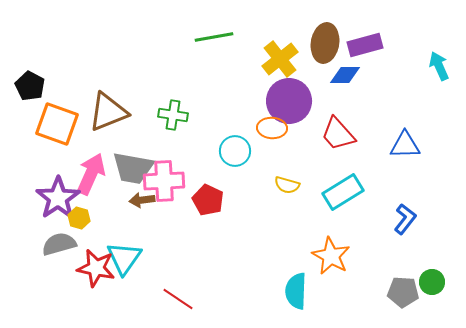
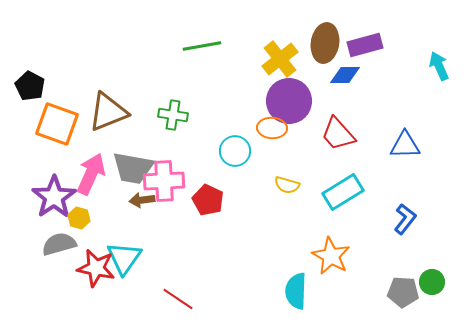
green line: moved 12 px left, 9 px down
purple star: moved 4 px left, 1 px up
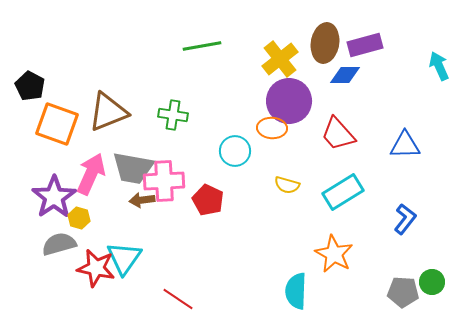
orange star: moved 3 px right, 2 px up
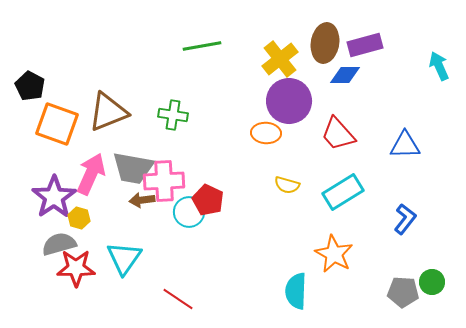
orange ellipse: moved 6 px left, 5 px down
cyan circle: moved 46 px left, 61 px down
red star: moved 20 px left; rotated 12 degrees counterclockwise
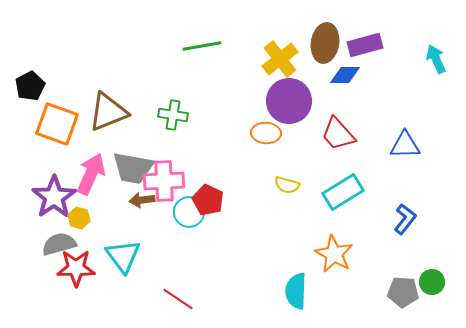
cyan arrow: moved 3 px left, 7 px up
black pentagon: rotated 16 degrees clockwise
cyan triangle: moved 1 px left, 2 px up; rotated 12 degrees counterclockwise
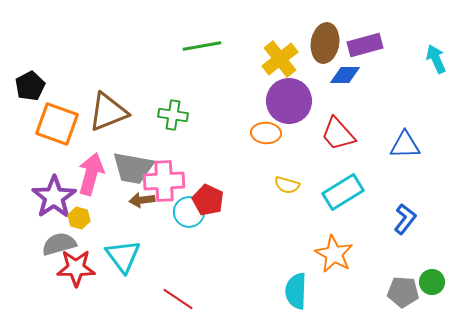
pink arrow: rotated 9 degrees counterclockwise
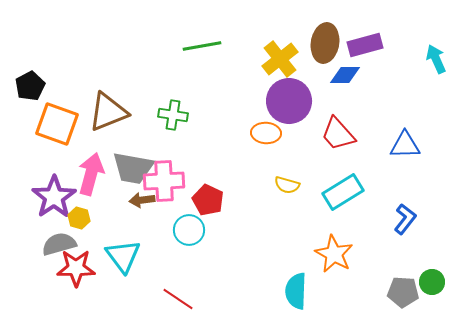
cyan circle: moved 18 px down
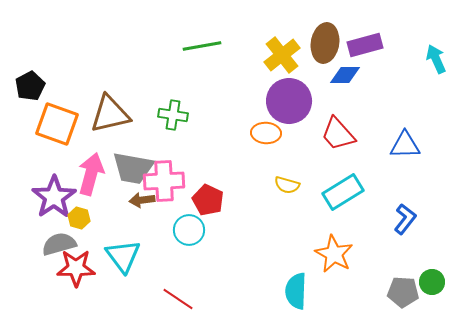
yellow cross: moved 2 px right, 4 px up
brown triangle: moved 2 px right, 2 px down; rotated 9 degrees clockwise
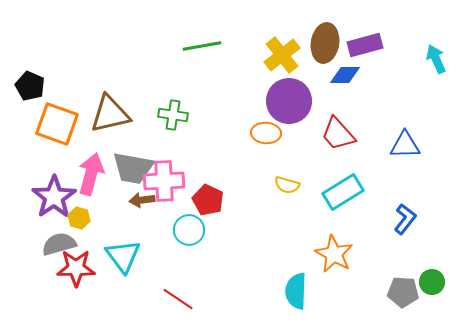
black pentagon: rotated 20 degrees counterclockwise
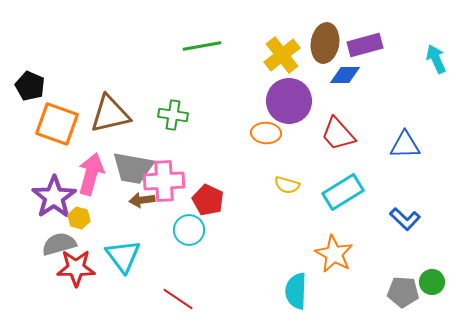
blue L-shape: rotated 96 degrees clockwise
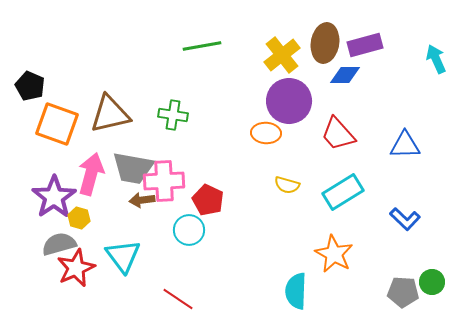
red star: rotated 24 degrees counterclockwise
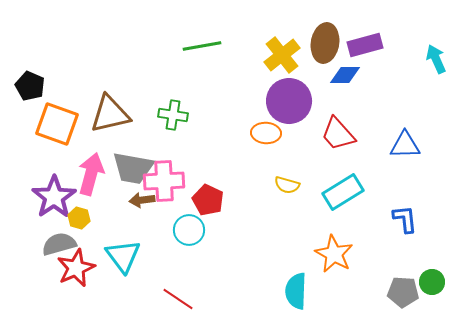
blue L-shape: rotated 140 degrees counterclockwise
